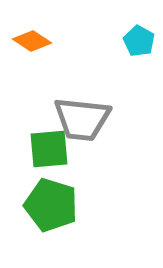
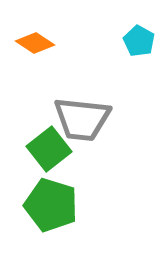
orange diamond: moved 3 px right, 2 px down
green square: rotated 33 degrees counterclockwise
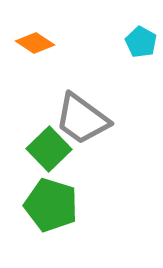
cyan pentagon: moved 2 px right, 1 px down
gray trapezoid: rotated 30 degrees clockwise
green square: rotated 6 degrees counterclockwise
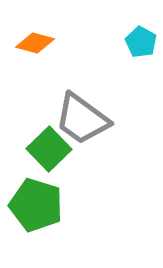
orange diamond: rotated 18 degrees counterclockwise
green pentagon: moved 15 px left
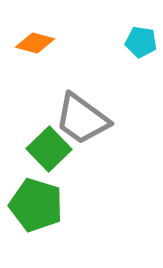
cyan pentagon: rotated 20 degrees counterclockwise
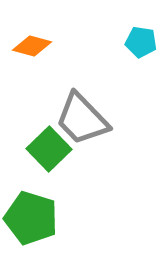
orange diamond: moved 3 px left, 3 px down
gray trapezoid: rotated 10 degrees clockwise
green pentagon: moved 5 px left, 13 px down
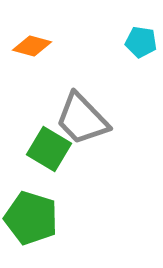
green square: rotated 15 degrees counterclockwise
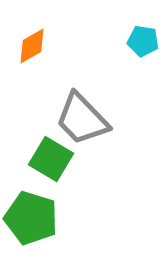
cyan pentagon: moved 2 px right, 1 px up
orange diamond: rotated 45 degrees counterclockwise
green square: moved 2 px right, 10 px down
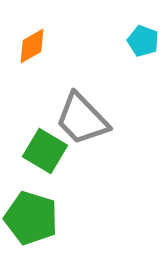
cyan pentagon: rotated 12 degrees clockwise
green square: moved 6 px left, 8 px up
